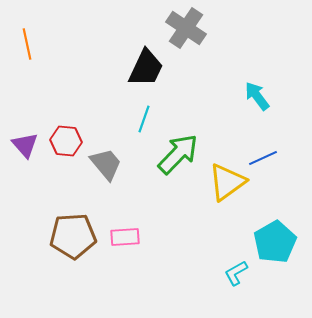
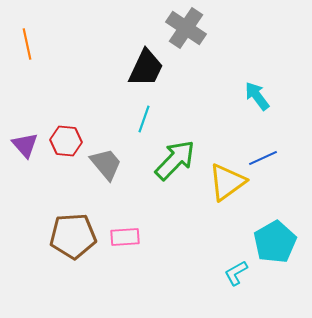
green arrow: moved 3 px left, 6 px down
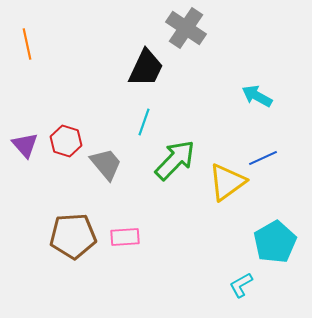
cyan arrow: rotated 24 degrees counterclockwise
cyan line: moved 3 px down
red hexagon: rotated 12 degrees clockwise
cyan L-shape: moved 5 px right, 12 px down
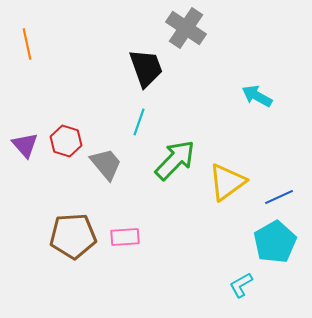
black trapezoid: rotated 45 degrees counterclockwise
cyan line: moved 5 px left
blue line: moved 16 px right, 39 px down
